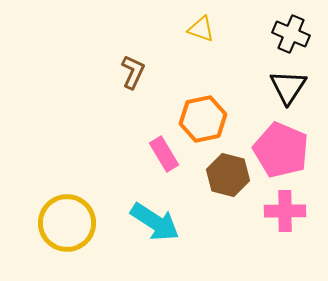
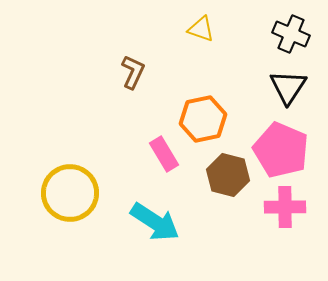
pink cross: moved 4 px up
yellow circle: moved 3 px right, 30 px up
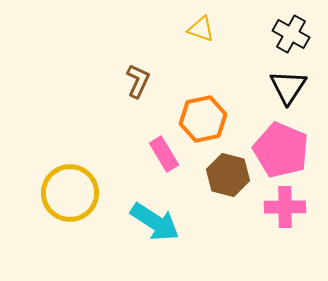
black cross: rotated 6 degrees clockwise
brown L-shape: moved 5 px right, 9 px down
